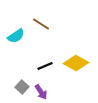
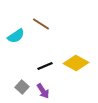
purple arrow: moved 2 px right, 1 px up
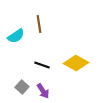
brown line: moved 2 px left; rotated 48 degrees clockwise
black line: moved 3 px left, 1 px up; rotated 42 degrees clockwise
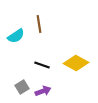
gray square: rotated 16 degrees clockwise
purple arrow: rotated 77 degrees counterclockwise
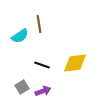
cyan semicircle: moved 4 px right
yellow diamond: moved 1 px left; rotated 35 degrees counterclockwise
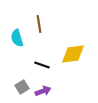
cyan semicircle: moved 3 px left, 2 px down; rotated 108 degrees clockwise
yellow diamond: moved 2 px left, 9 px up
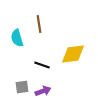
gray square: rotated 24 degrees clockwise
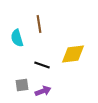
gray square: moved 2 px up
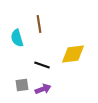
purple arrow: moved 2 px up
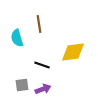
yellow diamond: moved 2 px up
